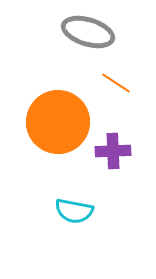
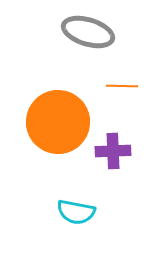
orange line: moved 6 px right, 3 px down; rotated 32 degrees counterclockwise
cyan semicircle: moved 2 px right, 1 px down
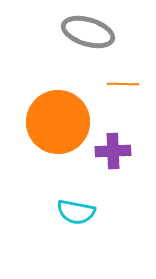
orange line: moved 1 px right, 2 px up
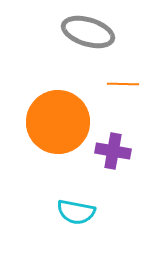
purple cross: rotated 12 degrees clockwise
